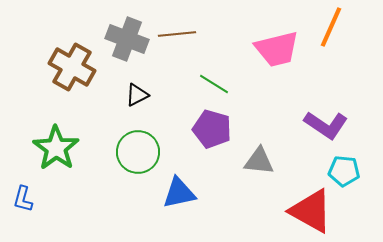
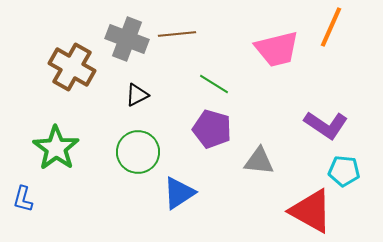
blue triangle: rotated 21 degrees counterclockwise
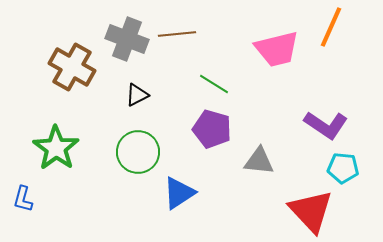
cyan pentagon: moved 1 px left, 3 px up
red triangle: rotated 18 degrees clockwise
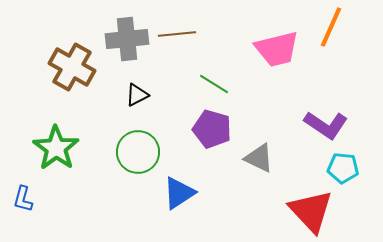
gray cross: rotated 27 degrees counterclockwise
gray triangle: moved 3 px up; rotated 20 degrees clockwise
